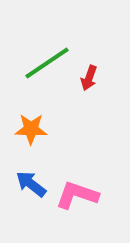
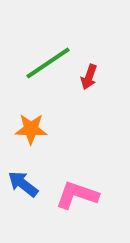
green line: moved 1 px right
red arrow: moved 1 px up
blue arrow: moved 8 px left
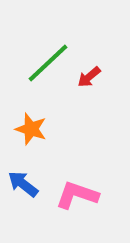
green line: rotated 9 degrees counterclockwise
red arrow: rotated 30 degrees clockwise
orange star: rotated 16 degrees clockwise
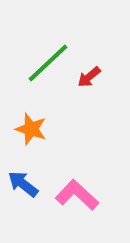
pink L-shape: rotated 24 degrees clockwise
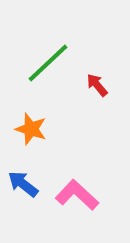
red arrow: moved 8 px right, 8 px down; rotated 90 degrees clockwise
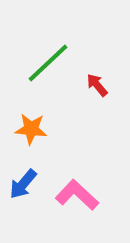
orange star: rotated 12 degrees counterclockwise
blue arrow: rotated 88 degrees counterclockwise
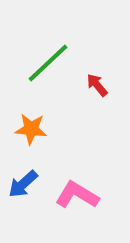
blue arrow: rotated 8 degrees clockwise
pink L-shape: rotated 12 degrees counterclockwise
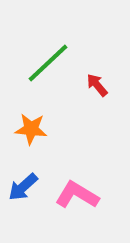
blue arrow: moved 3 px down
